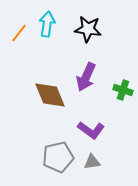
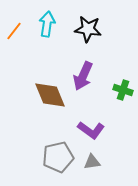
orange line: moved 5 px left, 2 px up
purple arrow: moved 3 px left, 1 px up
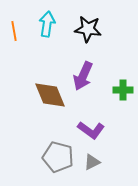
orange line: rotated 48 degrees counterclockwise
green cross: rotated 18 degrees counterclockwise
gray pentagon: rotated 28 degrees clockwise
gray triangle: rotated 18 degrees counterclockwise
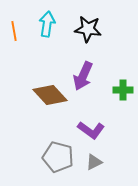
brown diamond: rotated 20 degrees counterclockwise
gray triangle: moved 2 px right
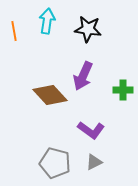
cyan arrow: moved 3 px up
gray pentagon: moved 3 px left, 6 px down
